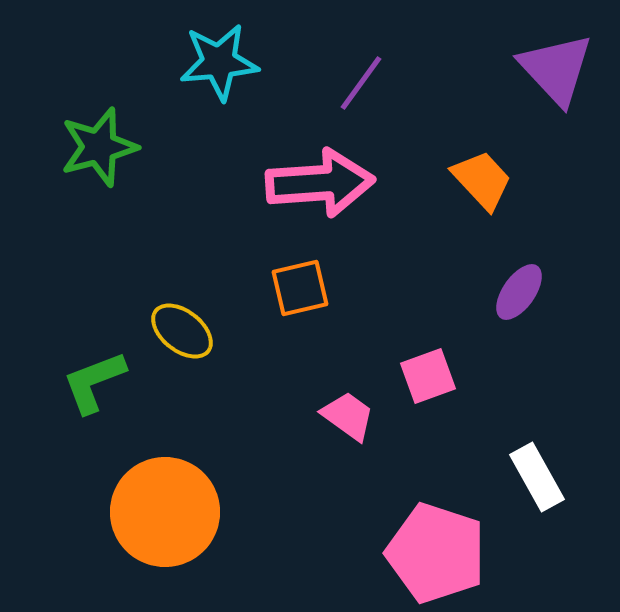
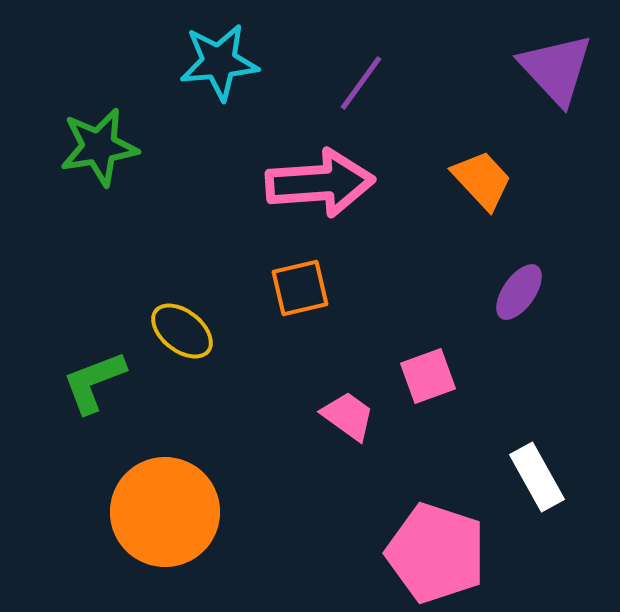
green star: rotated 6 degrees clockwise
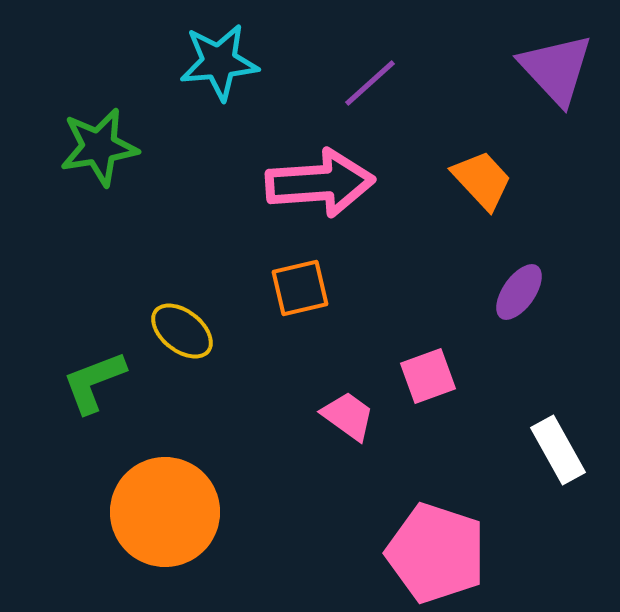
purple line: moved 9 px right; rotated 12 degrees clockwise
white rectangle: moved 21 px right, 27 px up
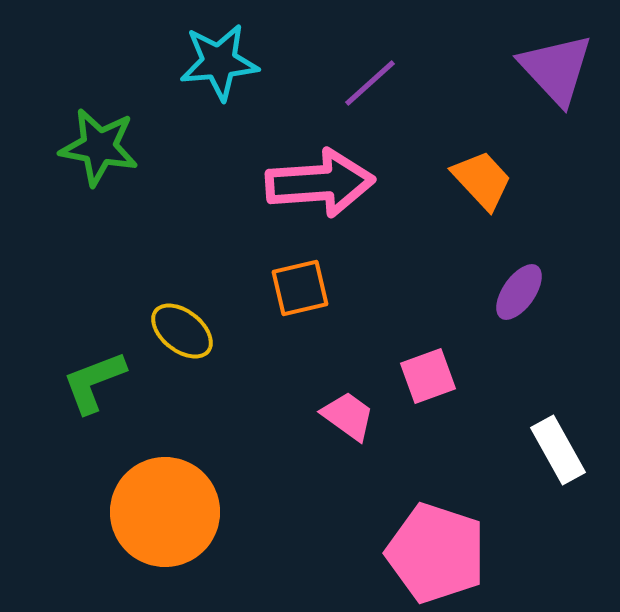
green star: rotated 20 degrees clockwise
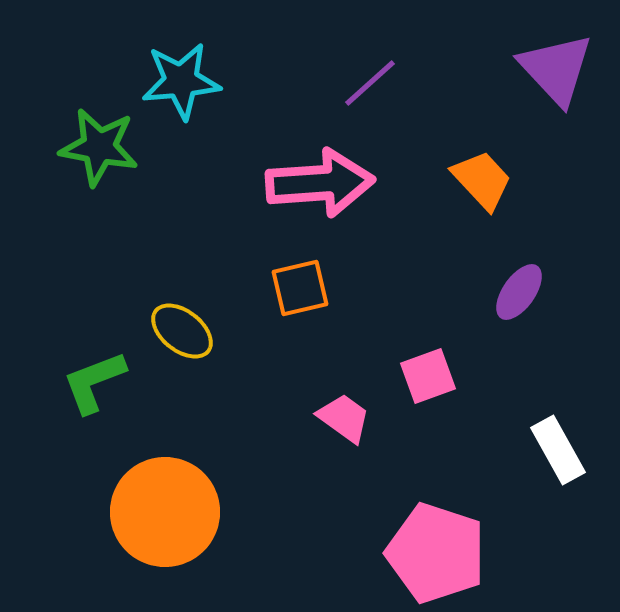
cyan star: moved 38 px left, 19 px down
pink trapezoid: moved 4 px left, 2 px down
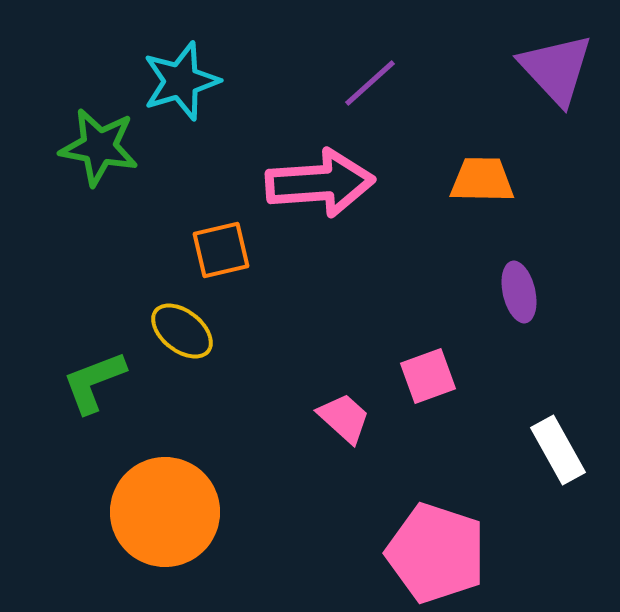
cyan star: rotated 12 degrees counterclockwise
orange trapezoid: rotated 46 degrees counterclockwise
orange square: moved 79 px left, 38 px up
purple ellipse: rotated 48 degrees counterclockwise
pink trapezoid: rotated 6 degrees clockwise
